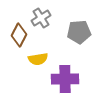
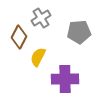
brown diamond: moved 2 px down
yellow semicircle: moved 2 px up; rotated 126 degrees clockwise
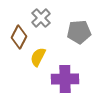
gray cross: rotated 12 degrees counterclockwise
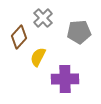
gray cross: moved 2 px right
brown diamond: rotated 15 degrees clockwise
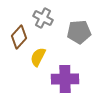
gray cross: rotated 18 degrees counterclockwise
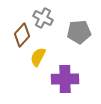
brown diamond: moved 3 px right, 2 px up
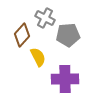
gray cross: moved 2 px right
gray pentagon: moved 11 px left, 3 px down
yellow semicircle: rotated 126 degrees clockwise
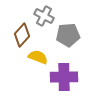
gray cross: moved 1 px left, 2 px up
yellow semicircle: rotated 42 degrees counterclockwise
purple cross: moved 1 px left, 2 px up
